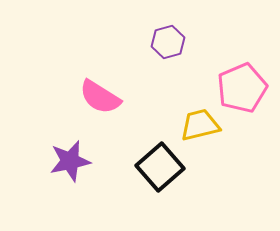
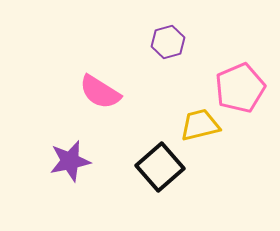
pink pentagon: moved 2 px left
pink semicircle: moved 5 px up
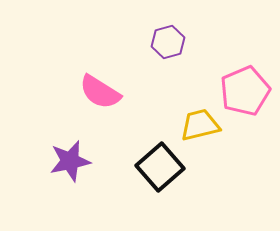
pink pentagon: moved 5 px right, 3 px down
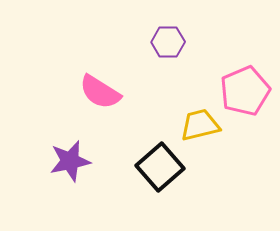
purple hexagon: rotated 16 degrees clockwise
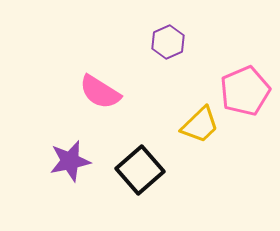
purple hexagon: rotated 24 degrees counterclockwise
yellow trapezoid: rotated 150 degrees clockwise
black square: moved 20 px left, 3 px down
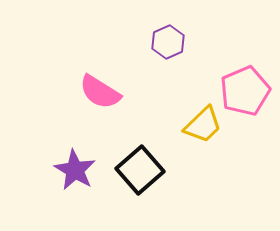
yellow trapezoid: moved 3 px right
purple star: moved 5 px right, 9 px down; rotated 30 degrees counterclockwise
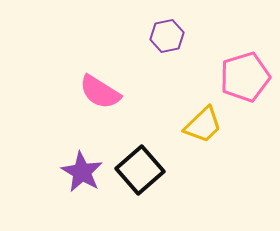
purple hexagon: moved 1 px left, 6 px up; rotated 12 degrees clockwise
pink pentagon: moved 14 px up; rotated 6 degrees clockwise
purple star: moved 7 px right, 2 px down
